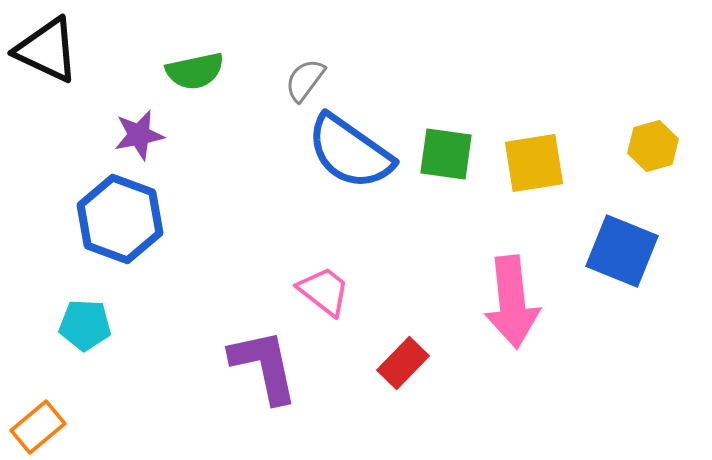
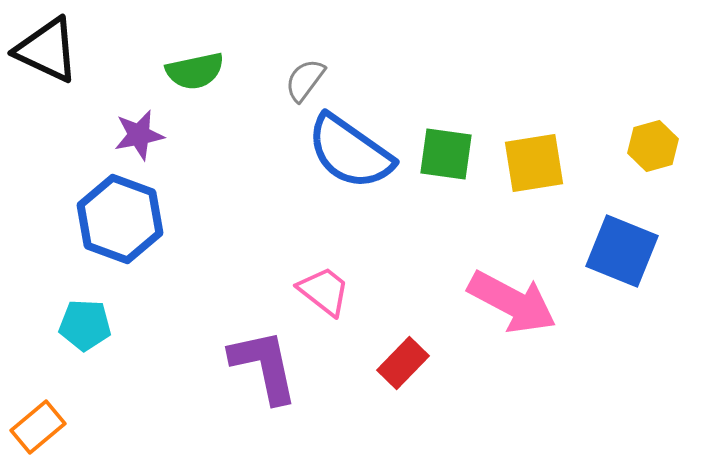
pink arrow: rotated 56 degrees counterclockwise
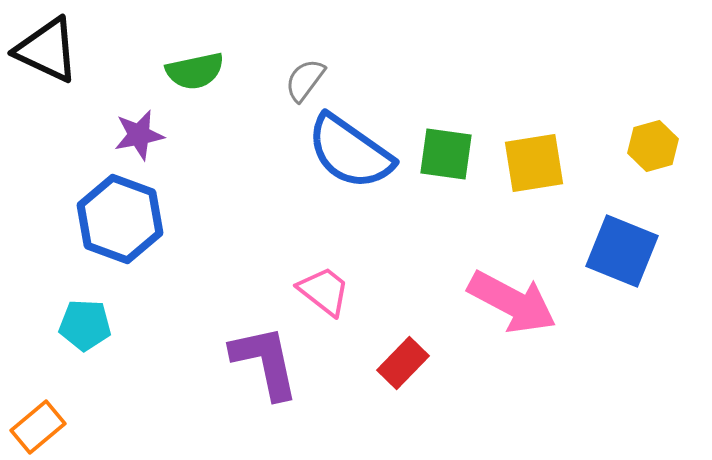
purple L-shape: moved 1 px right, 4 px up
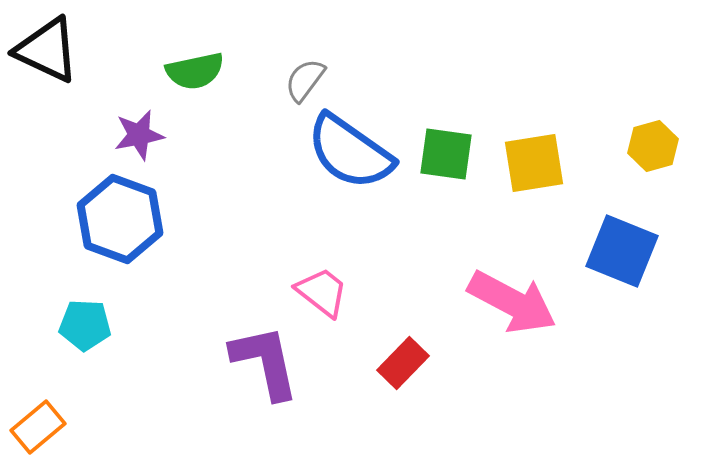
pink trapezoid: moved 2 px left, 1 px down
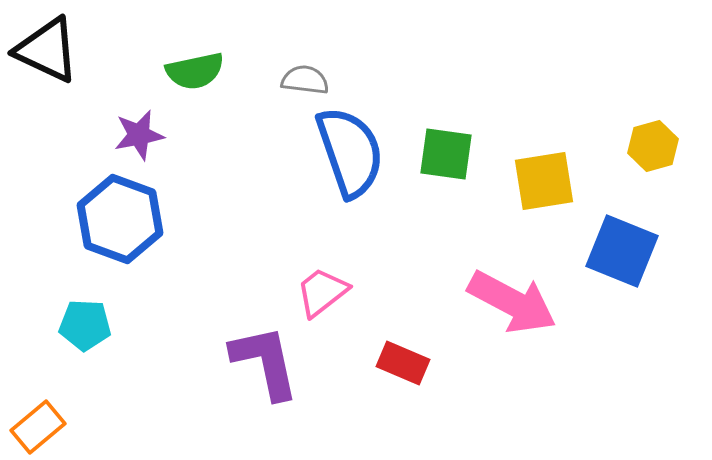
gray semicircle: rotated 60 degrees clockwise
blue semicircle: rotated 144 degrees counterclockwise
yellow square: moved 10 px right, 18 px down
pink trapezoid: rotated 76 degrees counterclockwise
red rectangle: rotated 69 degrees clockwise
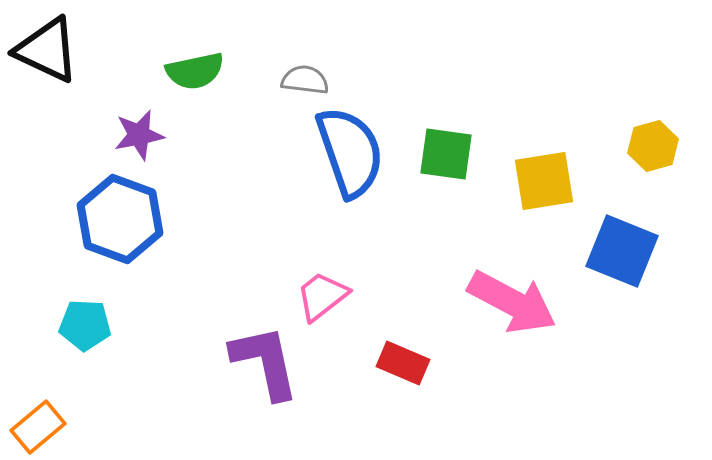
pink trapezoid: moved 4 px down
